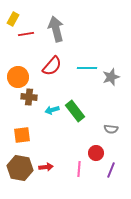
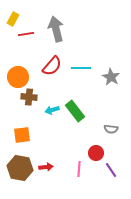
cyan line: moved 6 px left
gray star: rotated 24 degrees counterclockwise
purple line: rotated 56 degrees counterclockwise
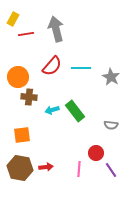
gray semicircle: moved 4 px up
